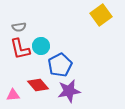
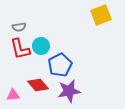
yellow square: rotated 15 degrees clockwise
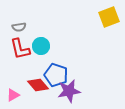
yellow square: moved 8 px right, 2 px down
blue pentagon: moved 4 px left, 10 px down; rotated 25 degrees counterclockwise
pink triangle: rotated 24 degrees counterclockwise
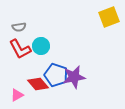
red L-shape: rotated 15 degrees counterclockwise
red diamond: moved 1 px up
purple star: moved 5 px right, 14 px up
pink triangle: moved 4 px right
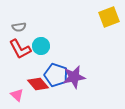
pink triangle: rotated 48 degrees counterclockwise
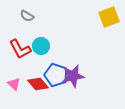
gray semicircle: moved 8 px right, 11 px up; rotated 40 degrees clockwise
purple star: moved 1 px left, 1 px up
pink triangle: moved 3 px left, 11 px up
